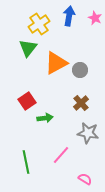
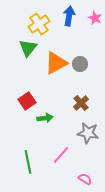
gray circle: moved 6 px up
green line: moved 2 px right
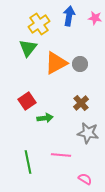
pink star: rotated 16 degrees counterclockwise
pink line: rotated 54 degrees clockwise
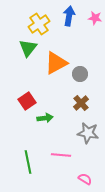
gray circle: moved 10 px down
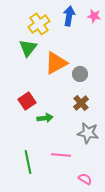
pink star: moved 1 px left, 2 px up
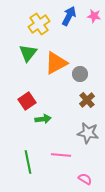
blue arrow: rotated 18 degrees clockwise
green triangle: moved 5 px down
brown cross: moved 6 px right, 3 px up
green arrow: moved 2 px left, 1 px down
